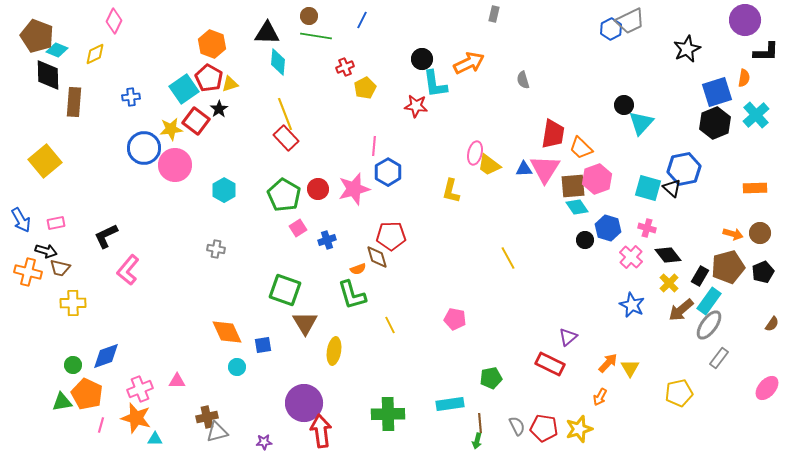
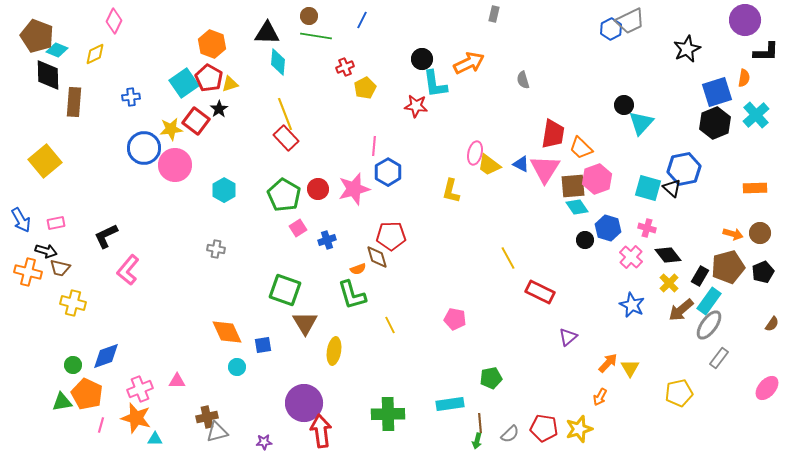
cyan square at (184, 89): moved 6 px up
blue triangle at (524, 169): moved 3 px left, 5 px up; rotated 30 degrees clockwise
yellow cross at (73, 303): rotated 15 degrees clockwise
red rectangle at (550, 364): moved 10 px left, 72 px up
gray semicircle at (517, 426): moved 7 px left, 8 px down; rotated 72 degrees clockwise
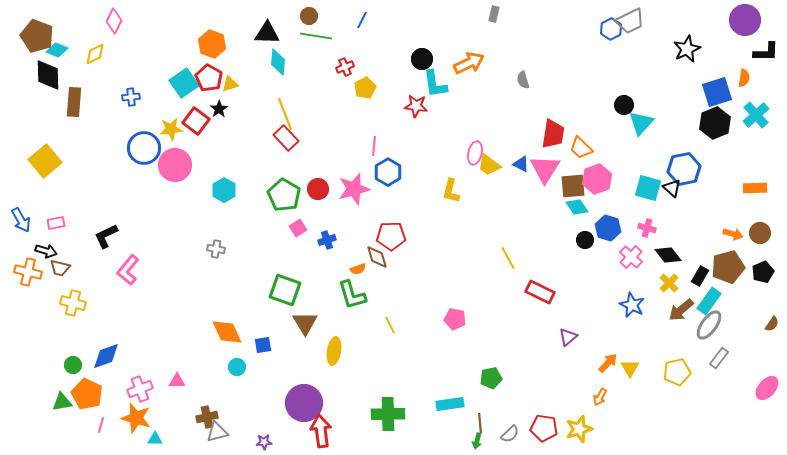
yellow pentagon at (679, 393): moved 2 px left, 21 px up
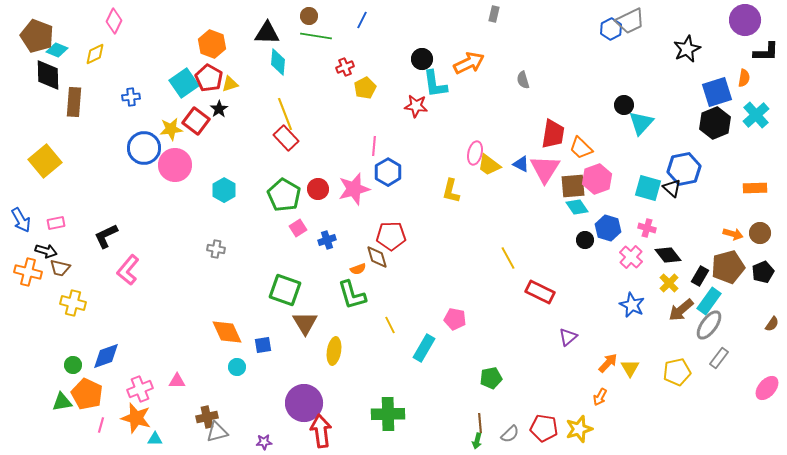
cyan rectangle at (450, 404): moved 26 px left, 56 px up; rotated 52 degrees counterclockwise
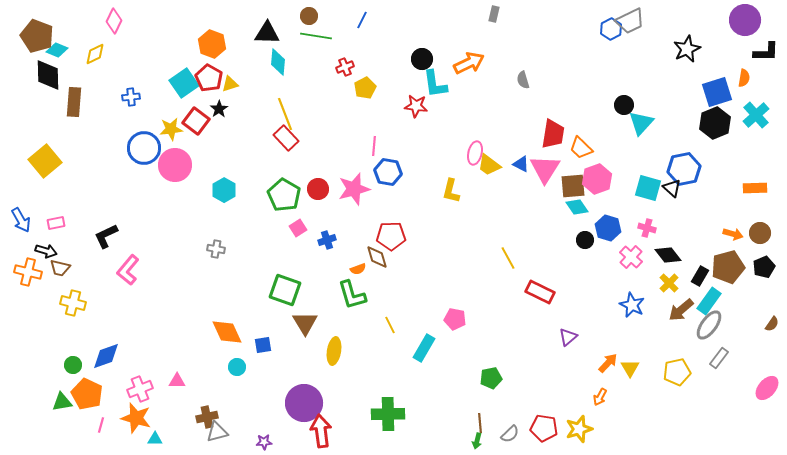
blue hexagon at (388, 172): rotated 20 degrees counterclockwise
black pentagon at (763, 272): moved 1 px right, 5 px up
